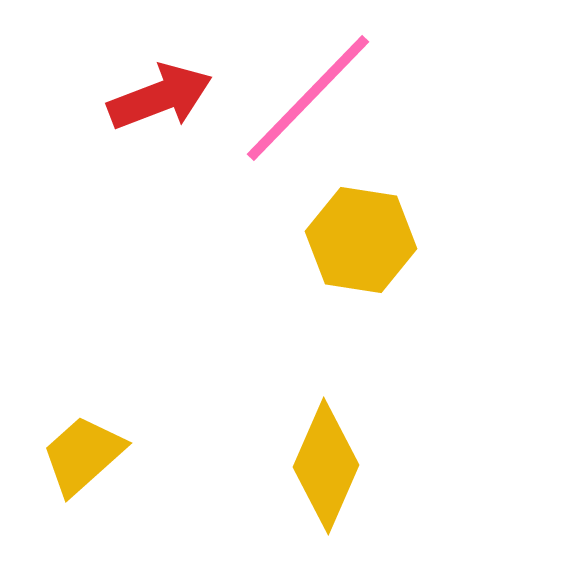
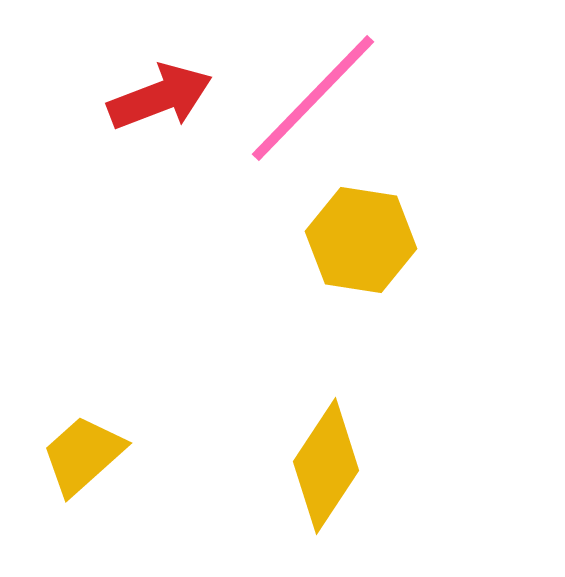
pink line: moved 5 px right
yellow diamond: rotated 10 degrees clockwise
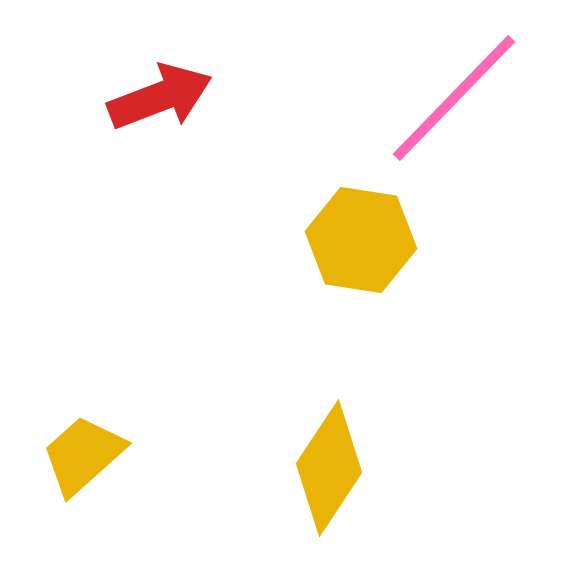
pink line: moved 141 px right
yellow diamond: moved 3 px right, 2 px down
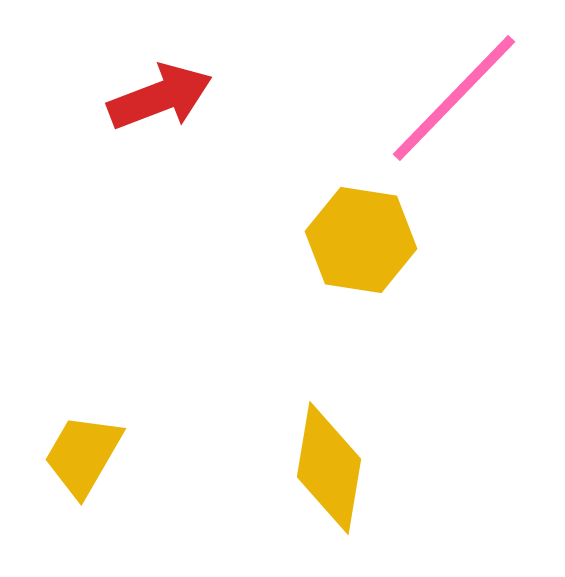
yellow trapezoid: rotated 18 degrees counterclockwise
yellow diamond: rotated 24 degrees counterclockwise
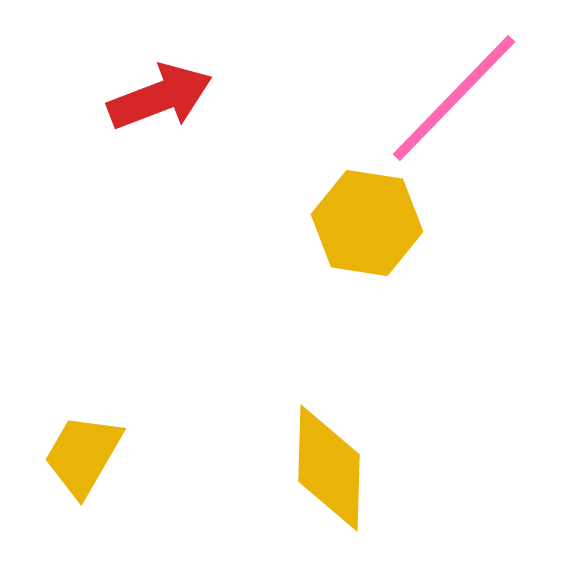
yellow hexagon: moved 6 px right, 17 px up
yellow diamond: rotated 8 degrees counterclockwise
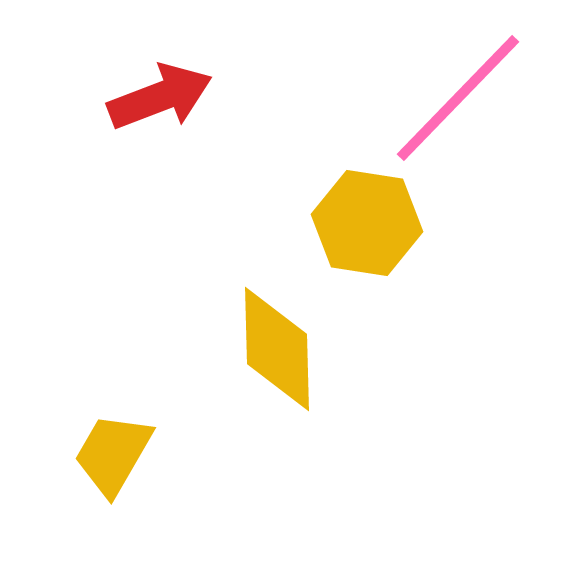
pink line: moved 4 px right
yellow trapezoid: moved 30 px right, 1 px up
yellow diamond: moved 52 px left, 119 px up; rotated 3 degrees counterclockwise
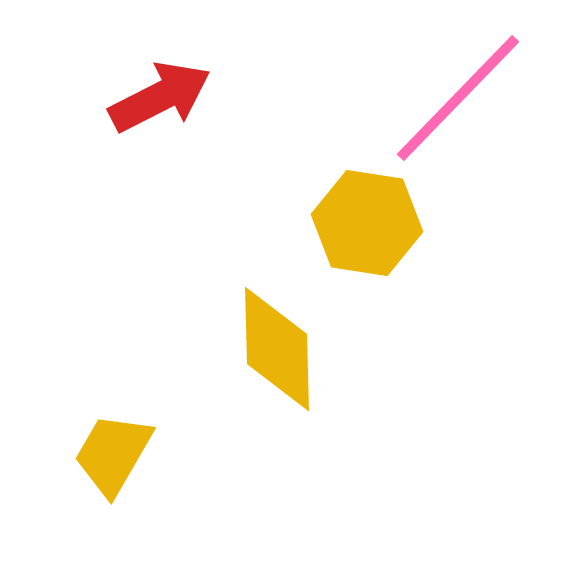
red arrow: rotated 6 degrees counterclockwise
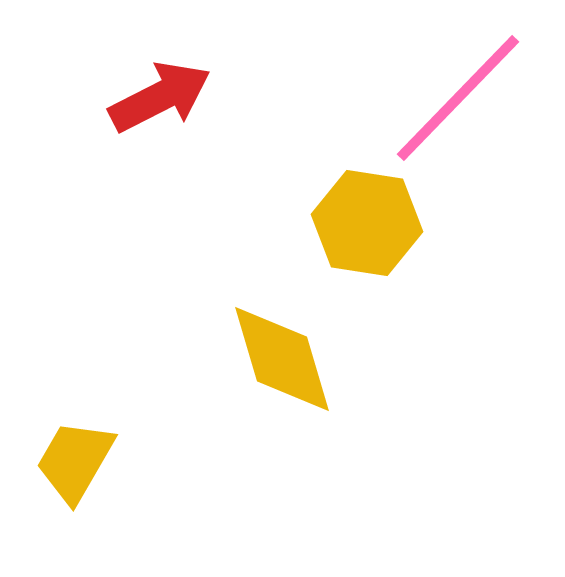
yellow diamond: moved 5 px right, 10 px down; rotated 15 degrees counterclockwise
yellow trapezoid: moved 38 px left, 7 px down
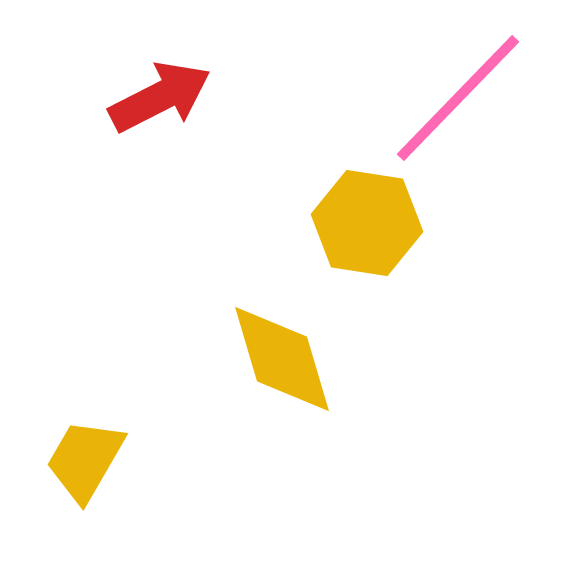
yellow trapezoid: moved 10 px right, 1 px up
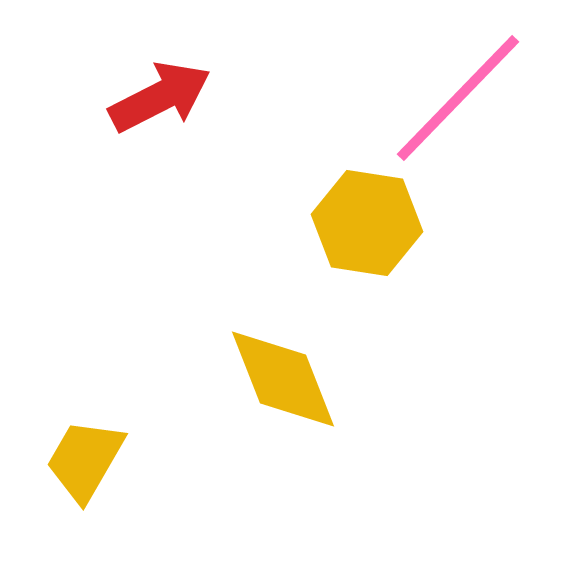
yellow diamond: moved 1 px right, 20 px down; rotated 5 degrees counterclockwise
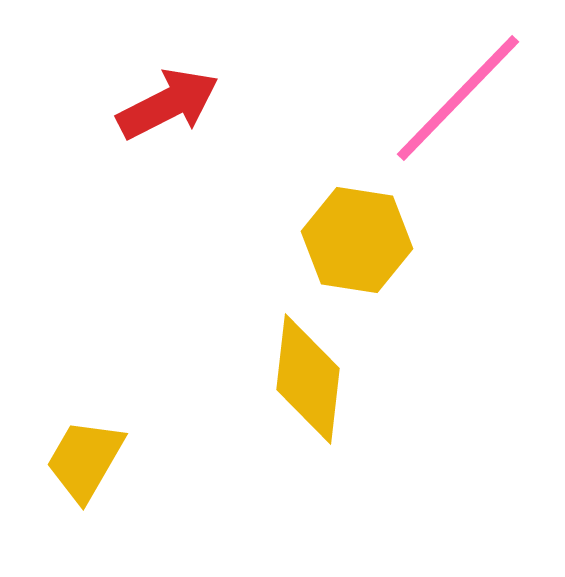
red arrow: moved 8 px right, 7 px down
yellow hexagon: moved 10 px left, 17 px down
yellow diamond: moved 25 px right; rotated 28 degrees clockwise
